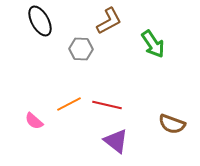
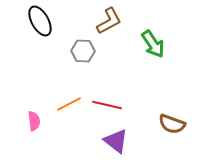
gray hexagon: moved 2 px right, 2 px down
pink semicircle: rotated 138 degrees counterclockwise
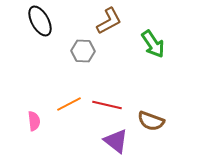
brown semicircle: moved 21 px left, 3 px up
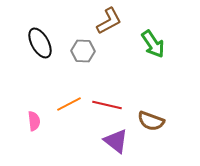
black ellipse: moved 22 px down
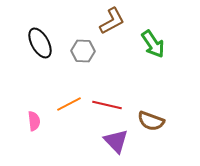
brown L-shape: moved 3 px right
purple triangle: rotated 8 degrees clockwise
